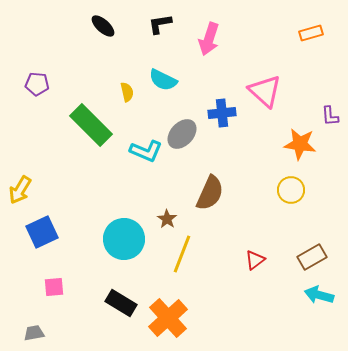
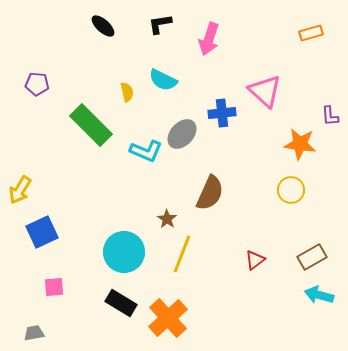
cyan circle: moved 13 px down
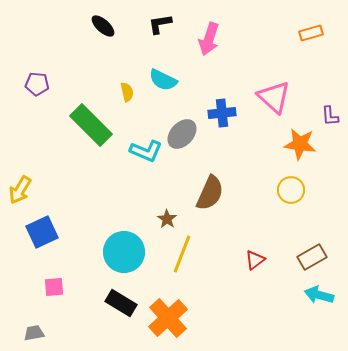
pink triangle: moved 9 px right, 6 px down
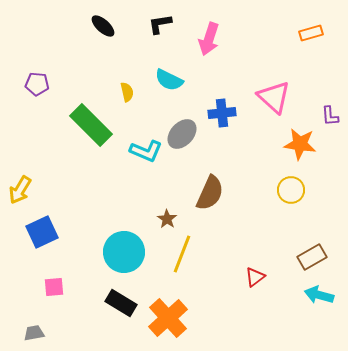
cyan semicircle: moved 6 px right
red triangle: moved 17 px down
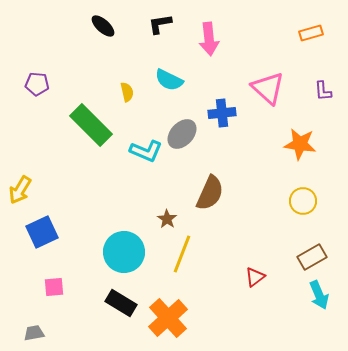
pink arrow: rotated 24 degrees counterclockwise
pink triangle: moved 6 px left, 9 px up
purple L-shape: moved 7 px left, 25 px up
yellow circle: moved 12 px right, 11 px down
cyan arrow: rotated 128 degrees counterclockwise
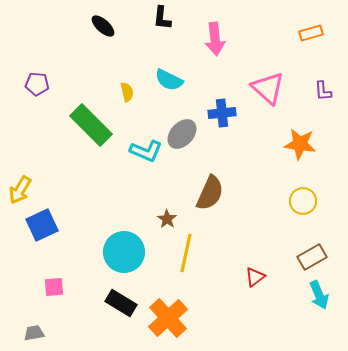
black L-shape: moved 2 px right, 6 px up; rotated 75 degrees counterclockwise
pink arrow: moved 6 px right
blue square: moved 7 px up
yellow line: moved 4 px right, 1 px up; rotated 9 degrees counterclockwise
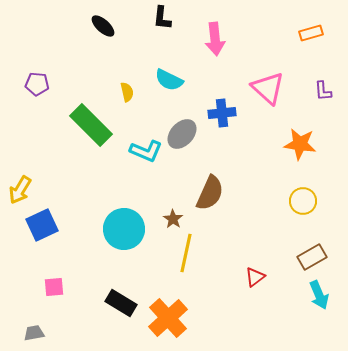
brown star: moved 6 px right
cyan circle: moved 23 px up
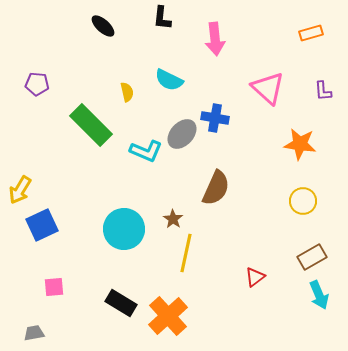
blue cross: moved 7 px left, 5 px down; rotated 16 degrees clockwise
brown semicircle: moved 6 px right, 5 px up
orange cross: moved 2 px up
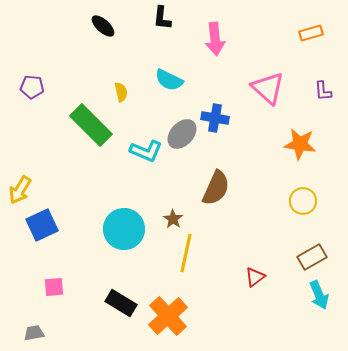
purple pentagon: moved 5 px left, 3 px down
yellow semicircle: moved 6 px left
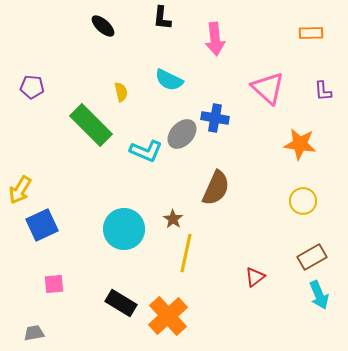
orange rectangle: rotated 15 degrees clockwise
pink square: moved 3 px up
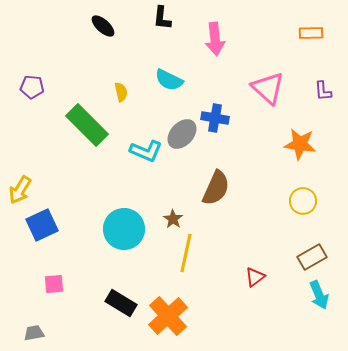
green rectangle: moved 4 px left
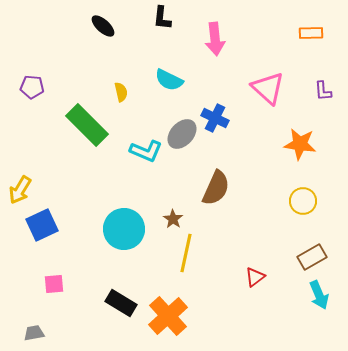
blue cross: rotated 16 degrees clockwise
